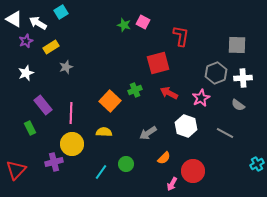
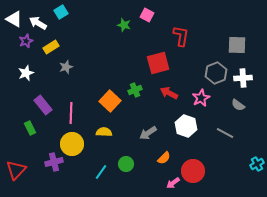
pink square: moved 4 px right, 7 px up
pink arrow: moved 1 px right, 1 px up; rotated 24 degrees clockwise
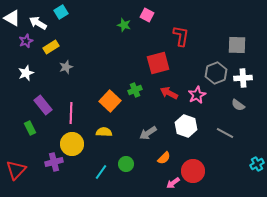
white triangle: moved 2 px left, 1 px up
pink star: moved 4 px left, 3 px up
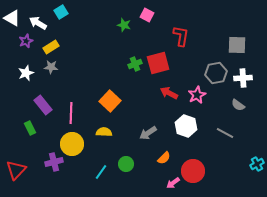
gray star: moved 15 px left; rotated 24 degrees clockwise
gray hexagon: rotated 10 degrees clockwise
green cross: moved 26 px up
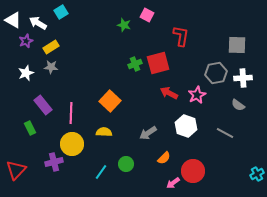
white triangle: moved 1 px right, 2 px down
cyan cross: moved 10 px down
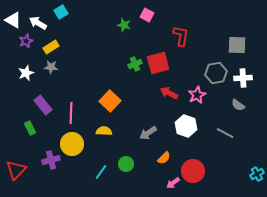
yellow semicircle: moved 1 px up
purple cross: moved 3 px left, 2 px up
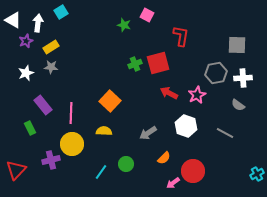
white arrow: rotated 66 degrees clockwise
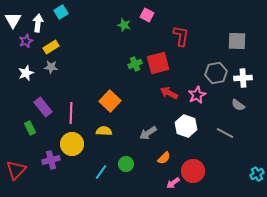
white triangle: rotated 30 degrees clockwise
gray square: moved 4 px up
purple rectangle: moved 2 px down
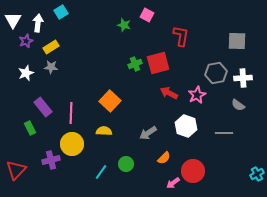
gray line: moved 1 px left; rotated 30 degrees counterclockwise
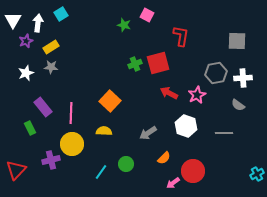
cyan square: moved 2 px down
